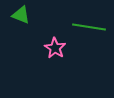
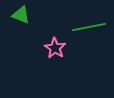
green line: rotated 20 degrees counterclockwise
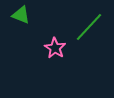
green line: rotated 36 degrees counterclockwise
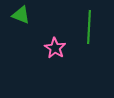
green line: rotated 40 degrees counterclockwise
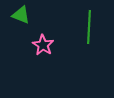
pink star: moved 12 px left, 3 px up
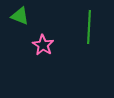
green triangle: moved 1 px left, 1 px down
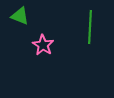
green line: moved 1 px right
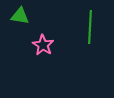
green triangle: rotated 12 degrees counterclockwise
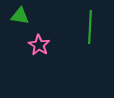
pink star: moved 4 px left
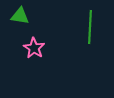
pink star: moved 5 px left, 3 px down
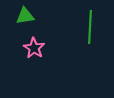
green triangle: moved 5 px right; rotated 18 degrees counterclockwise
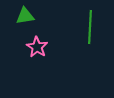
pink star: moved 3 px right, 1 px up
